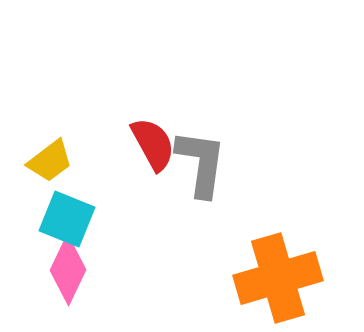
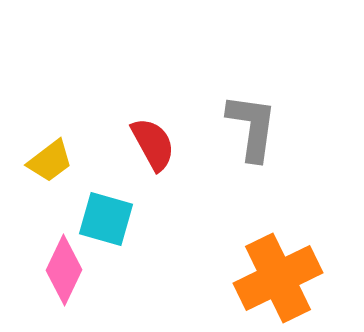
gray L-shape: moved 51 px right, 36 px up
cyan square: moved 39 px right; rotated 6 degrees counterclockwise
pink diamond: moved 4 px left
orange cross: rotated 10 degrees counterclockwise
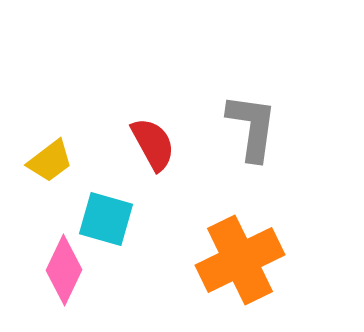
orange cross: moved 38 px left, 18 px up
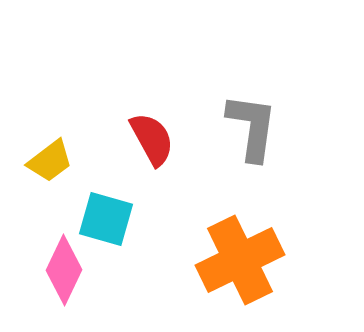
red semicircle: moved 1 px left, 5 px up
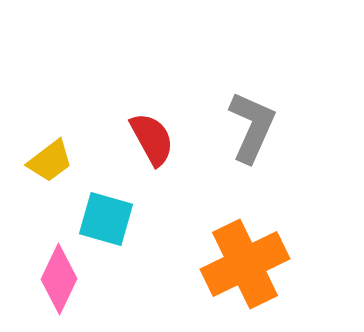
gray L-shape: rotated 16 degrees clockwise
orange cross: moved 5 px right, 4 px down
pink diamond: moved 5 px left, 9 px down
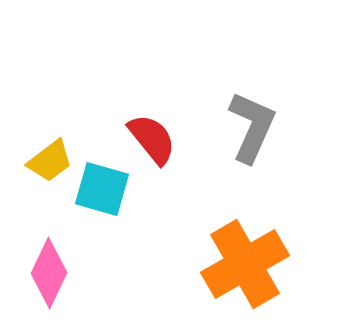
red semicircle: rotated 10 degrees counterclockwise
cyan square: moved 4 px left, 30 px up
orange cross: rotated 4 degrees counterclockwise
pink diamond: moved 10 px left, 6 px up
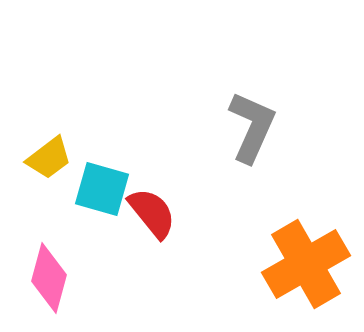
red semicircle: moved 74 px down
yellow trapezoid: moved 1 px left, 3 px up
orange cross: moved 61 px right
pink diamond: moved 5 px down; rotated 10 degrees counterclockwise
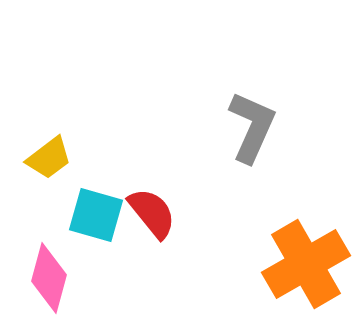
cyan square: moved 6 px left, 26 px down
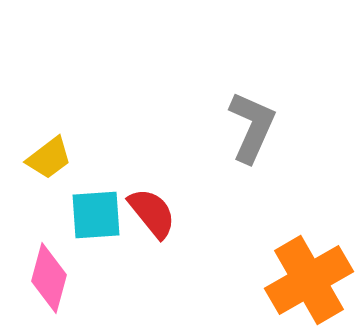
cyan square: rotated 20 degrees counterclockwise
orange cross: moved 3 px right, 16 px down
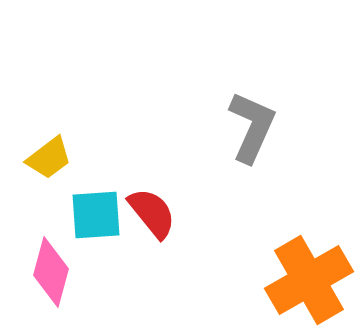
pink diamond: moved 2 px right, 6 px up
